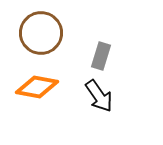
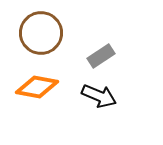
gray rectangle: rotated 40 degrees clockwise
black arrow: rotated 32 degrees counterclockwise
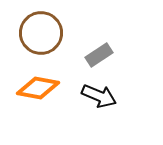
gray rectangle: moved 2 px left, 1 px up
orange diamond: moved 1 px right, 1 px down
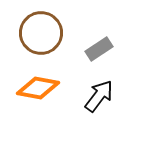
gray rectangle: moved 6 px up
black arrow: rotated 76 degrees counterclockwise
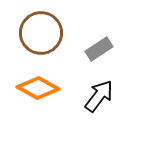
orange diamond: rotated 18 degrees clockwise
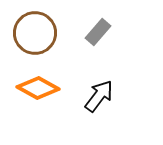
brown circle: moved 6 px left
gray rectangle: moved 1 px left, 17 px up; rotated 16 degrees counterclockwise
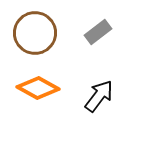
gray rectangle: rotated 12 degrees clockwise
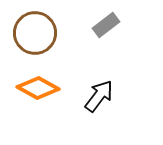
gray rectangle: moved 8 px right, 7 px up
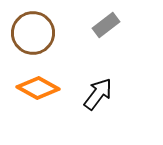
brown circle: moved 2 px left
black arrow: moved 1 px left, 2 px up
